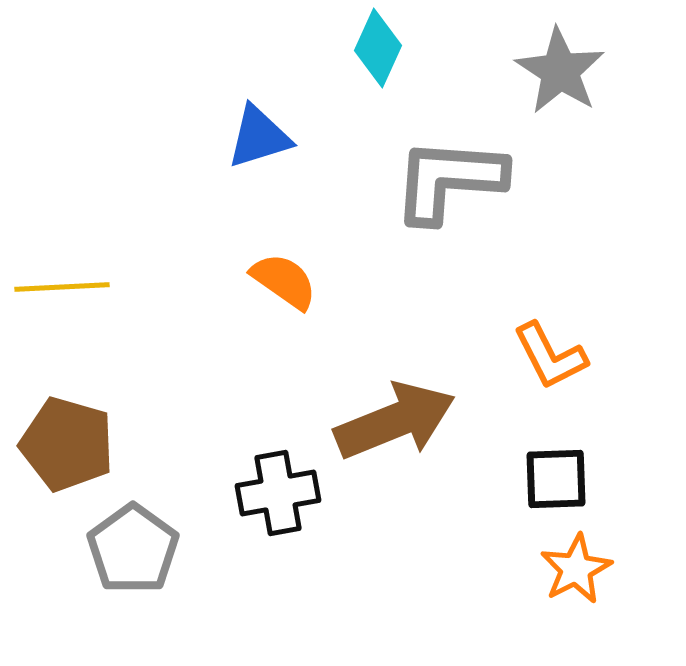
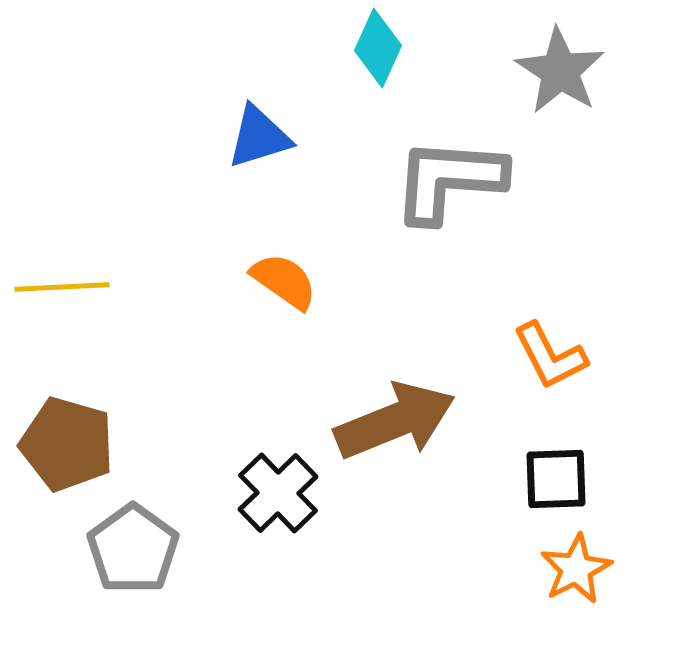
black cross: rotated 34 degrees counterclockwise
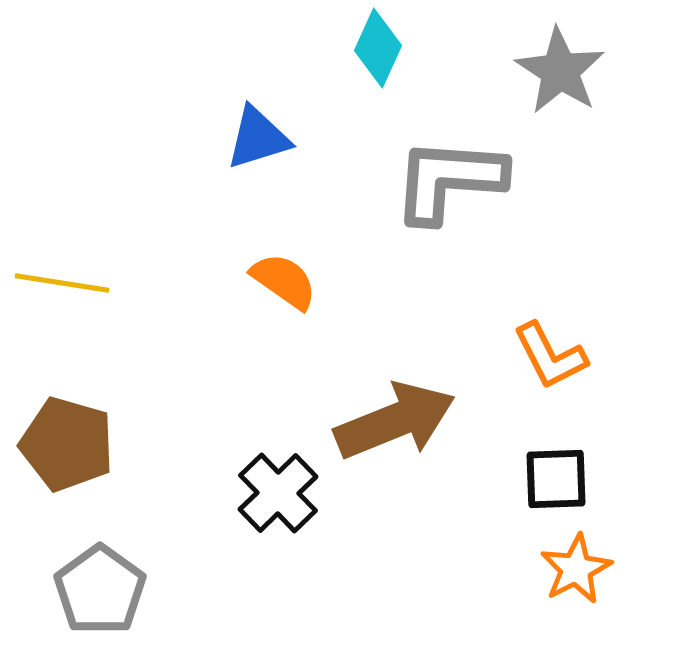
blue triangle: moved 1 px left, 1 px down
yellow line: moved 4 px up; rotated 12 degrees clockwise
gray pentagon: moved 33 px left, 41 px down
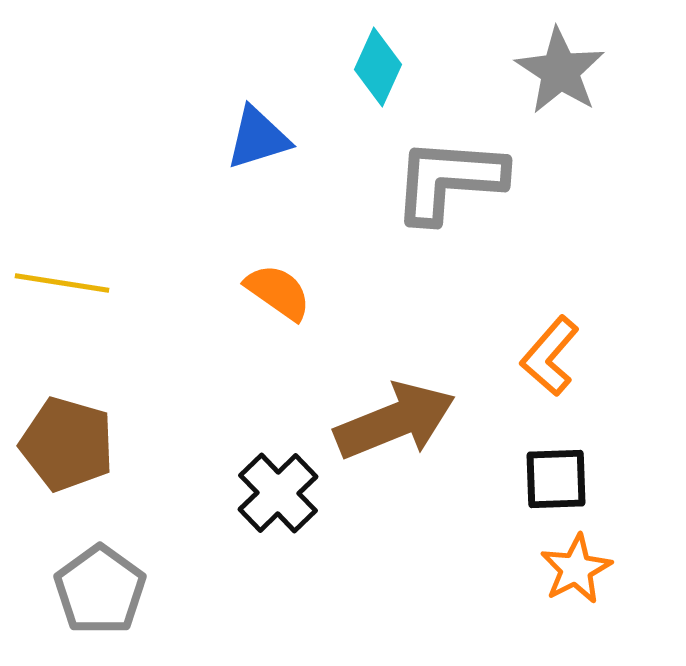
cyan diamond: moved 19 px down
orange semicircle: moved 6 px left, 11 px down
orange L-shape: rotated 68 degrees clockwise
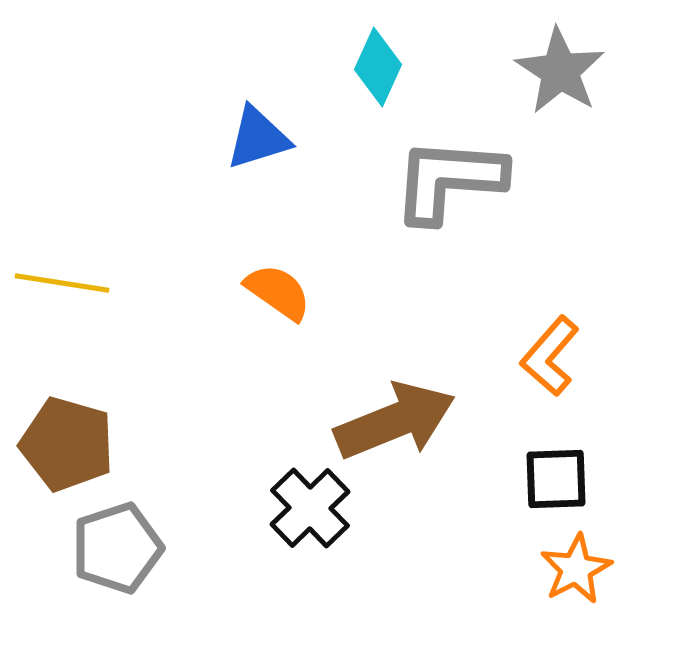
black cross: moved 32 px right, 15 px down
gray pentagon: moved 17 px right, 42 px up; rotated 18 degrees clockwise
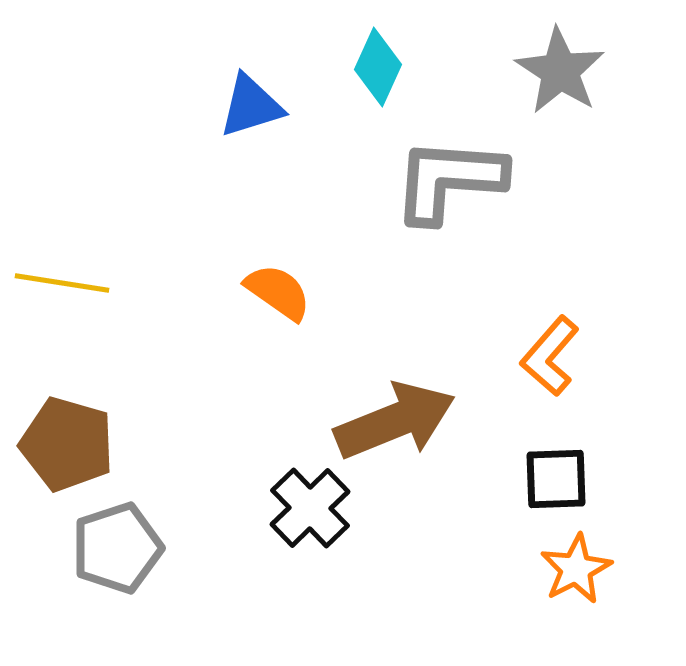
blue triangle: moved 7 px left, 32 px up
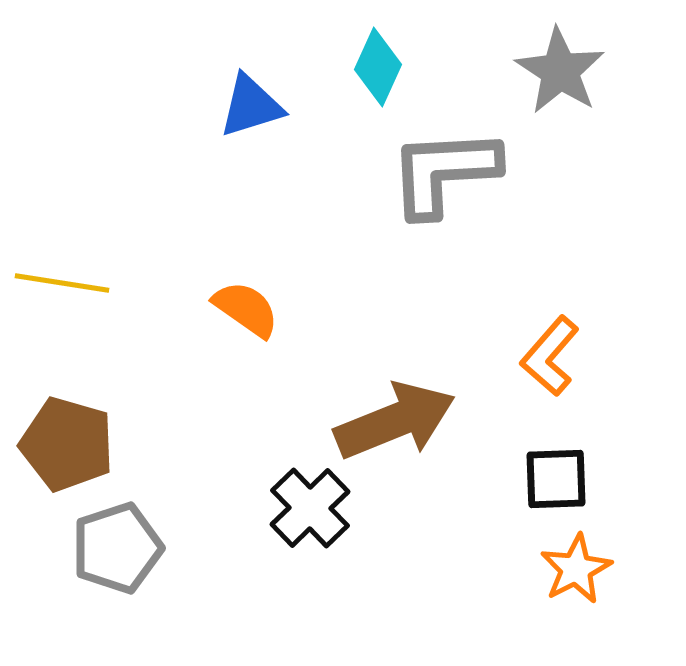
gray L-shape: moved 5 px left, 8 px up; rotated 7 degrees counterclockwise
orange semicircle: moved 32 px left, 17 px down
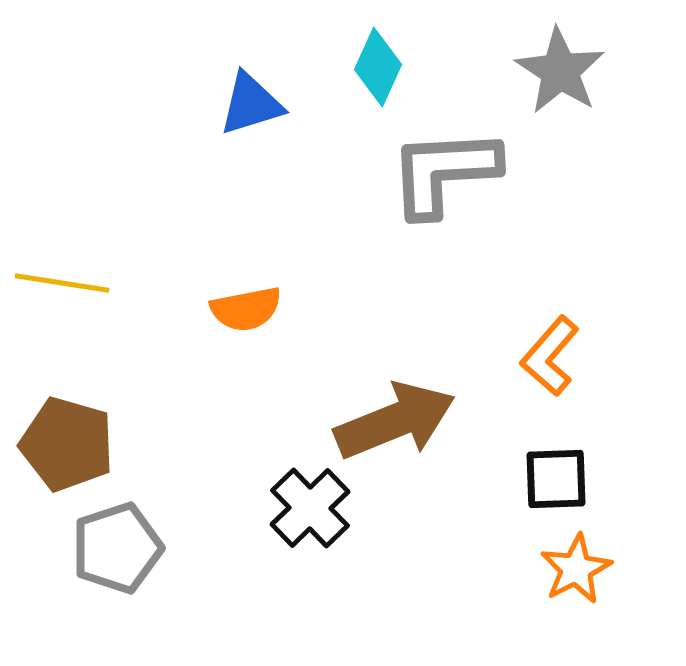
blue triangle: moved 2 px up
orange semicircle: rotated 134 degrees clockwise
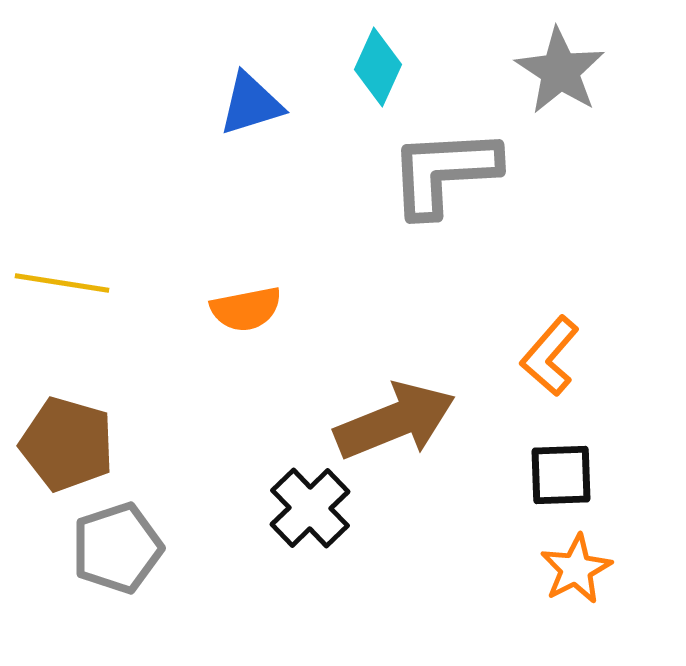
black square: moved 5 px right, 4 px up
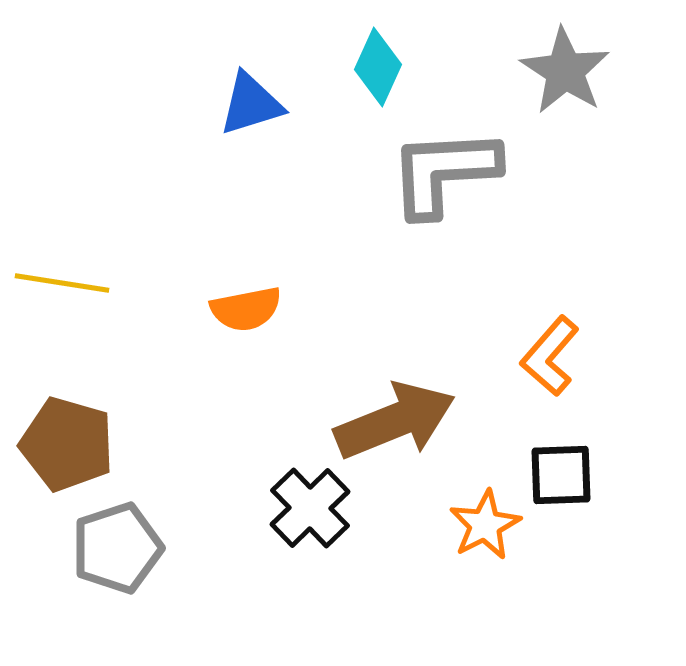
gray star: moved 5 px right
orange star: moved 91 px left, 44 px up
